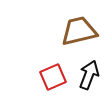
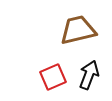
brown trapezoid: moved 1 px left, 1 px up
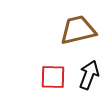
red square: rotated 24 degrees clockwise
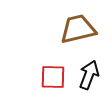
brown trapezoid: moved 1 px up
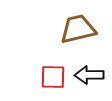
black arrow: rotated 112 degrees counterclockwise
